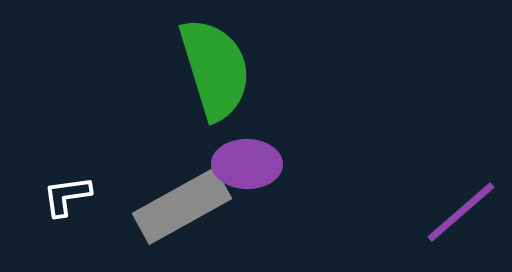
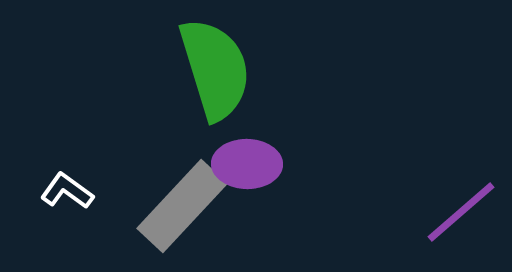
white L-shape: moved 5 px up; rotated 44 degrees clockwise
gray rectangle: rotated 18 degrees counterclockwise
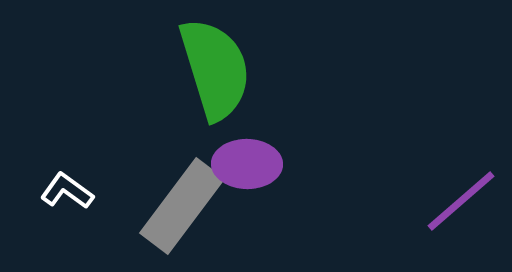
gray rectangle: rotated 6 degrees counterclockwise
purple line: moved 11 px up
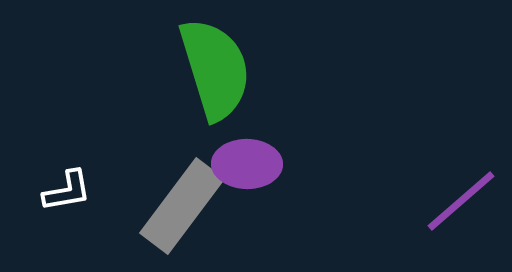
white L-shape: rotated 134 degrees clockwise
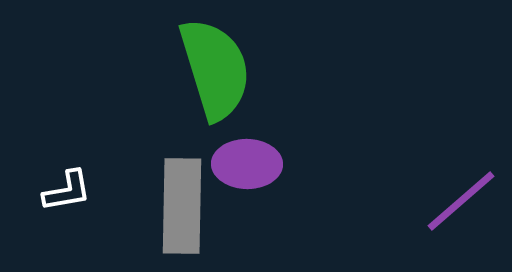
gray rectangle: rotated 36 degrees counterclockwise
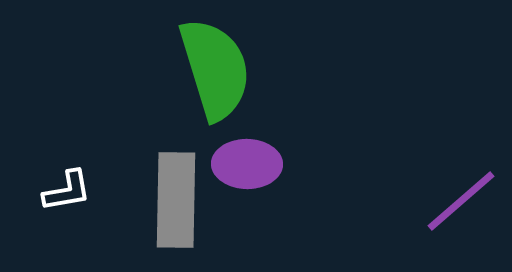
gray rectangle: moved 6 px left, 6 px up
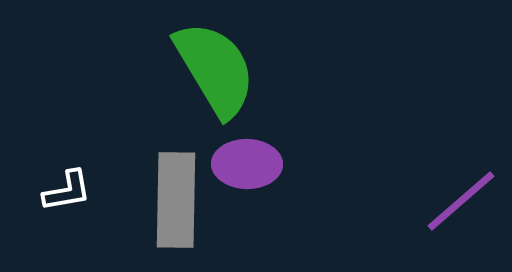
green semicircle: rotated 14 degrees counterclockwise
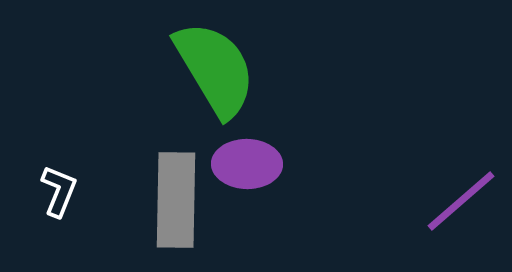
white L-shape: moved 8 px left; rotated 58 degrees counterclockwise
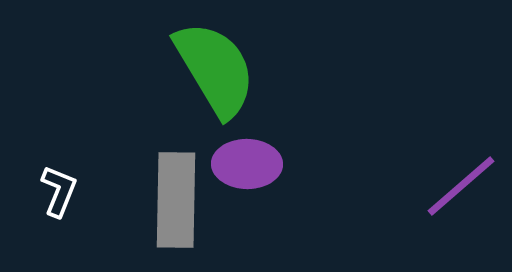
purple line: moved 15 px up
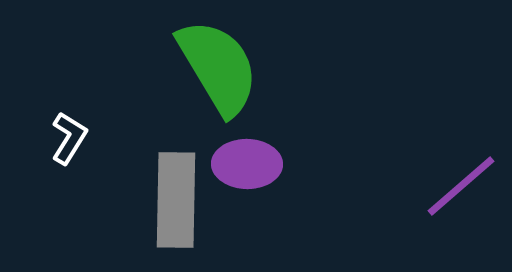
green semicircle: moved 3 px right, 2 px up
white L-shape: moved 10 px right, 53 px up; rotated 10 degrees clockwise
